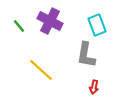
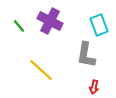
cyan rectangle: moved 2 px right
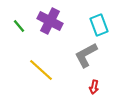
gray L-shape: rotated 52 degrees clockwise
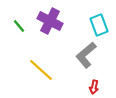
gray L-shape: rotated 12 degrees counterclockwise
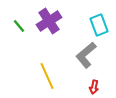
purple cross: moved 1 px left; rotated 30 degrees clockwise
yellow line: moved 6 px right, 6 px down; rotated 24 degrees clockwise
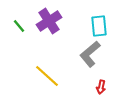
cyan rectangle: moved 1 px down; rotated 15 degrees clockwise
gray L-shape: moved 4 px right, 1 px up
yellow line: rotated 24 degrees counterclockwise
red arrow: moved 7 px right
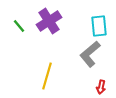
yellow line: rotated 64 degrees clockwise
